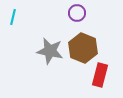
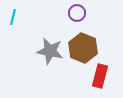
red rectangle: moved 1 px down
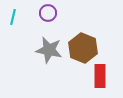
purple circle: moved 29 px left
gray star: moved 1 px left, 1 px up
red rectangle: rotated 15 degrees counterclockwise
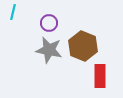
purple circle: moved 1 px right, 10 px down
cyan line: moved 5 px up
brown hexagon: moved 2 px up
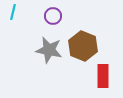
purple circle: moved 4 px right, 7 px up
red rectangle: moved 3 px right
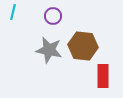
brown hexagon: rotated 16 degrees counterclockwise
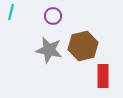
cyan line: moved 2 px left
brown hexagon: rotated 20 degrees counterclockwise
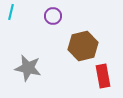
gray star: moved 21 px left, 18 px down
red rectangle: rotated 10 degrees counterclockwise
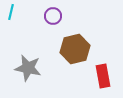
brown hexagon: moved 8 px left, 3 px down
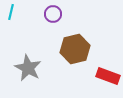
purple circle: moved 2 px up
gray star: rotated 16 degrees clockwise
red rectangle: moved 5 px right; rotated 60 degrees counterclockwise
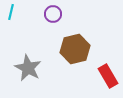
red rectangle: rotated 40 degrees clockwise
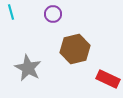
cyan line: rotated 28 degrees counterclockwise
red rectangle: moved 3 px down; rotated 35 degrees counterclockwise
